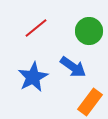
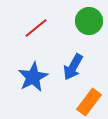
green circle: moved 10 px up
blue arrow: rotated 84 degrees clockwise
orange rectangle: moved 1 px left
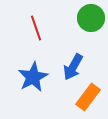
green circle: moved 2 px right, 3 px up
red line: rotated 70 degrees counterclockwise
orange rectangle: moved 1 px left, 5 px up
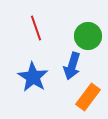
green circle: moved 3 px left, 18 px down
blue arrow: moved 1 px left, 1 px up; rotated 12 degrees counterclockwise
blue star: rotated 12 degrees counterclockwise
